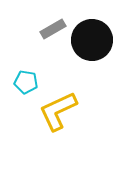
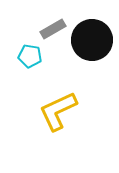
cyan pentagon: moved 4 px right, 26 px up
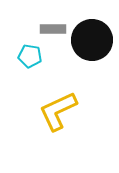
gray rectangle: rotated 30 degrees clockwise
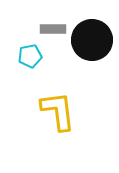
cyan pentagon: rotated 20 degrees counterclockwise
yellow L-shape: rotated 108 degrees clockwise
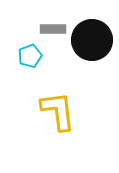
cyan pentagon: rotated 10 degrees counterclockwise
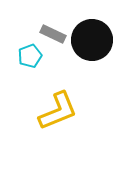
gray rectangle: moved 5 px down; rotated 25 degrees clockwise
yellow L-shape: rotated 75 degrees clockwise
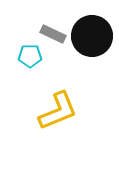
black circle: moved 4 px up
cyan pentagon: rotated 20 degrees clockwise
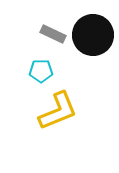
black circle: moved 1 px right, 1 px up
cyan pentagon: moved 11 px right, 15 px down
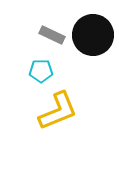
gray rectangle: moved 1 px left, 1 px down
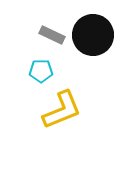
yellow L-shape: moved 4 px right, 1 px up
